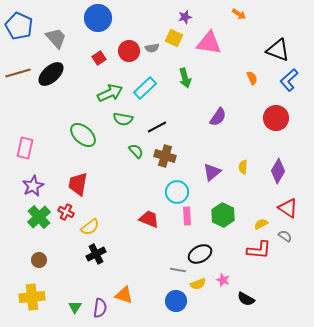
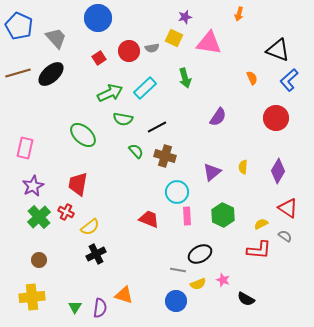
orange arrow at (239, 14): rotated 72 degrees clockwise
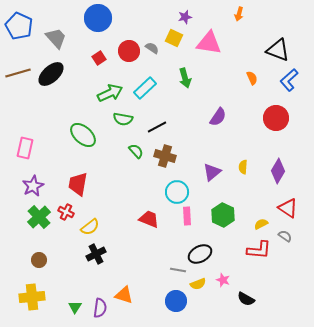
gray semicircle at (152, 48): rotated 136 degrees counterclockwise
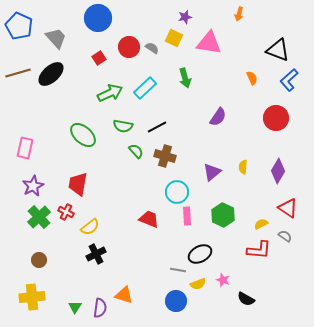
red circle at (129, 51): moved 4 px up
green semicircle at (123, 119): moved 7 px down
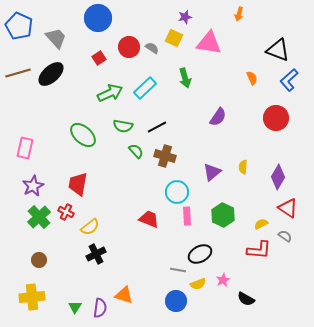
purple diamond at (278, 171): moved 6 px down
pink star at (223, 280): rotated 24 degrees clockwise
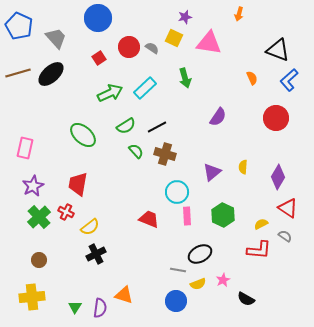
green semicircle at (123, 126): moved 3 px right; rotated 42 degrees counterclockwise
brown cross at (165, 156): moved 2 px up
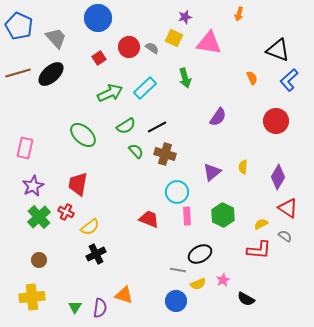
red circle at (276, 118): moved 3 px down
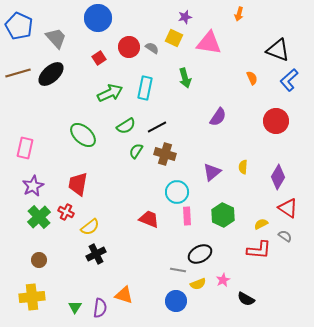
cyan rectangle at (145, 88): rotated 35 degrees counterclockwise
green semicircle at (136, 151): rotated 105 degrees counterclockwise
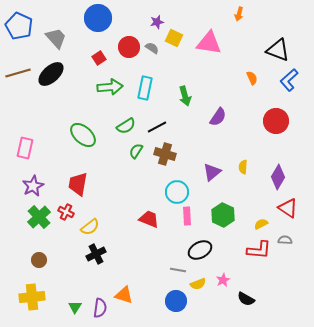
purple star at (185, 17): moved 28 px left, 5 px down
green arrow at (185, 78): moved 18 px down
green arrow at (110, 93): moved 6 px up; rotated 20 degrees clockwise
gray semicircle at (285, 236): moved 4 px down; rotated 32 degrees counterclockwise
black ellipse at (200, 254): moved 4 px up
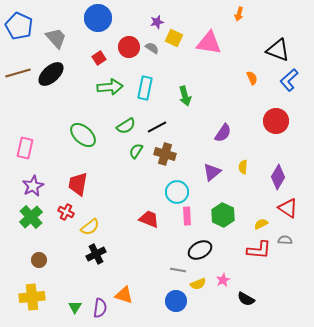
purple semicircle at (218, 117): moved 5 px right, 16 px down
green cross at (39, 217): moved 8 px left
